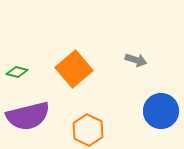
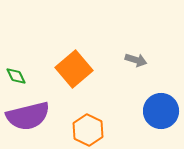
green diamond: moved 1 px left, 4 px down; rotated 50 degrees clockwise
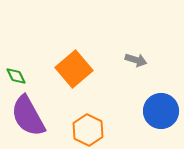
purple semicircle: rotated 75 degrees clockwise
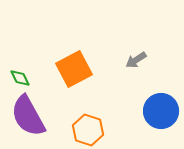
gray arrow: rotated 130 degrees clockwise
orange square: rotated 12 degrees clockwise
green diamond: moved 4 px right, 2 px down
orange hexagon: rotated 8 degrees counterclockwise
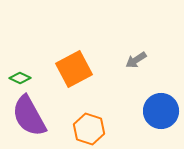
green diamond: rotated 40 degrees counterclockwise
purple semicircle: moved 1 px right
orange hexagon: moved 1 px right, 1 px up
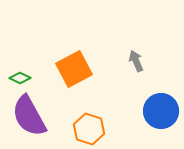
gray arrow: moved 1 px down; rotated 100 degrees clockwise
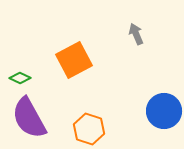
gray arrow: moved 27 px up
orange square: moved 9 px up
blue circle: moved 3 px right
purple semicircle: moved 2 px down
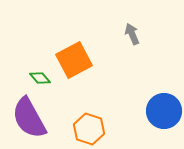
gray arrow: moved 4 px left
green diamond: moved 20 px right; rotated 25 degrees clockwise
